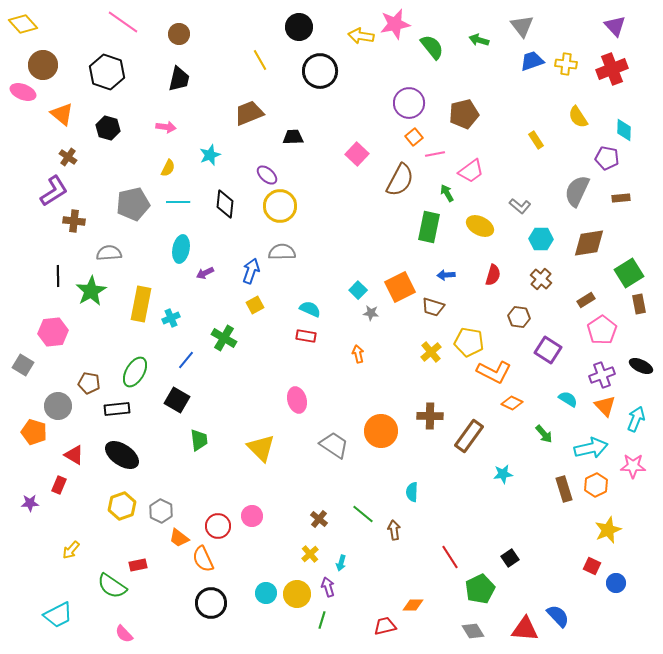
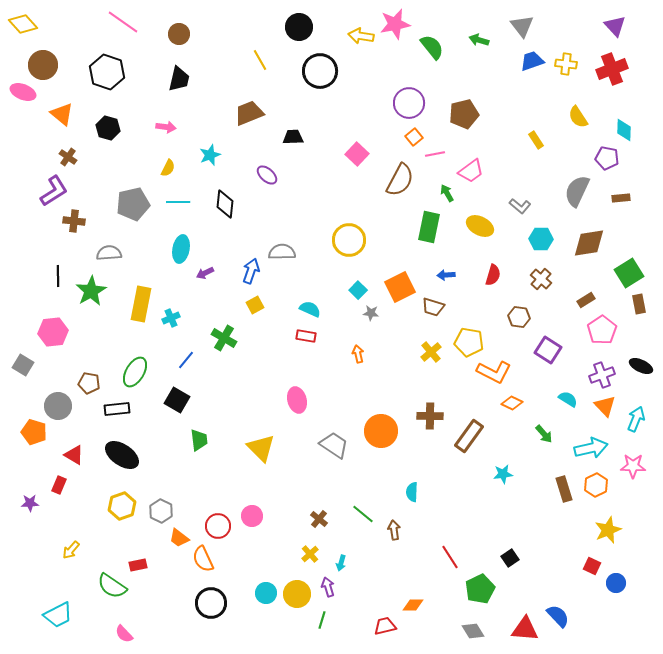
yellow circle at (280, 206): moved 69 px right, 34 px down
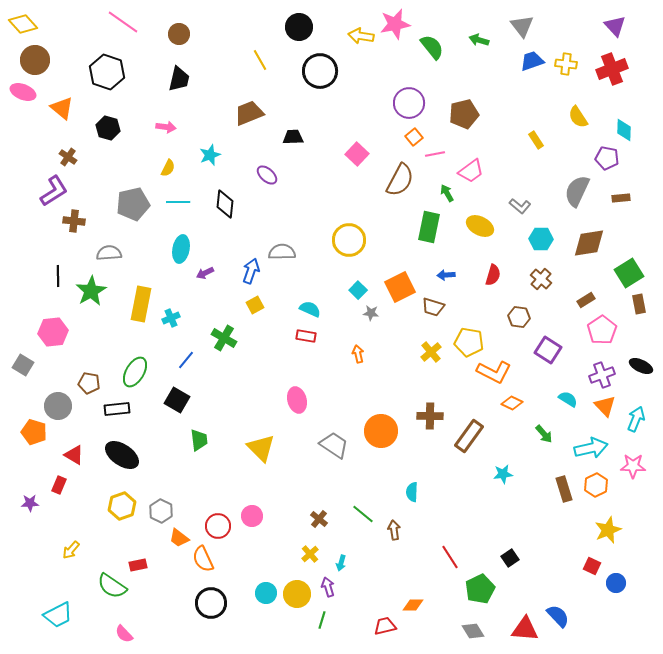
brown circle at (43, 65): moved 8 px left, 5 px up
orange triangle at (62, 114): moved 6 px up
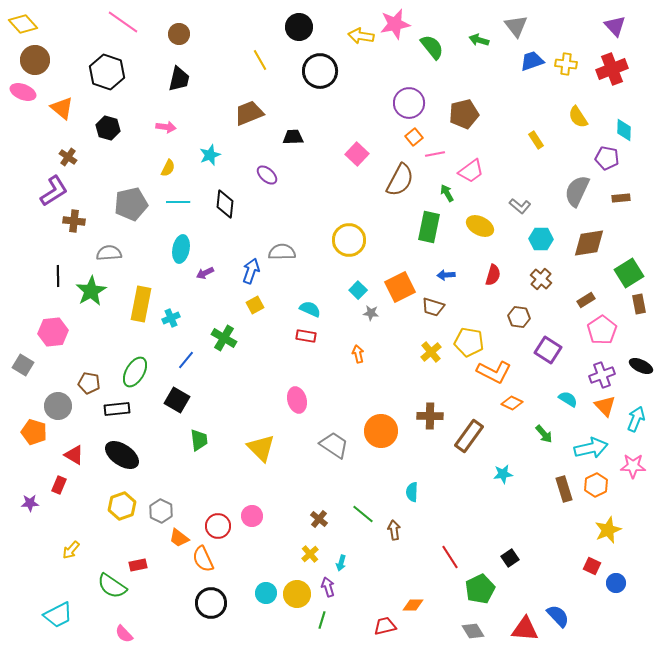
gray triangle at (522, 26): moved 6 px left
gray pentagon at (133, 204): moved 2 px left
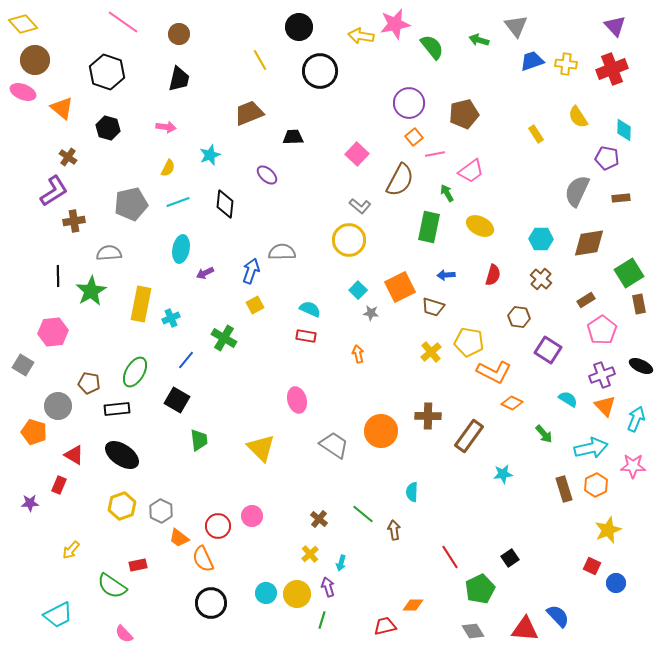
yellow rectangle at (536, 140): moved 6 px up
cyan line at (178, 202): rotated 20 degrees counterclockwise
gray L-shape at (520, 206): moved 160 px left
brown cross at (74, 221): rotated 15 degrees counterclockwise
brown cross at (430, 416): moved 2 px left
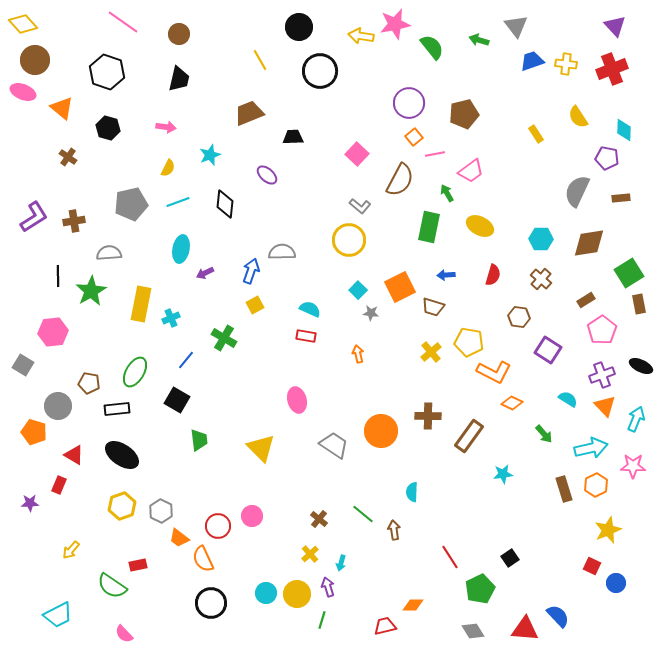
purple L-shape at (54, 191): moved 20 px left, 26 px down
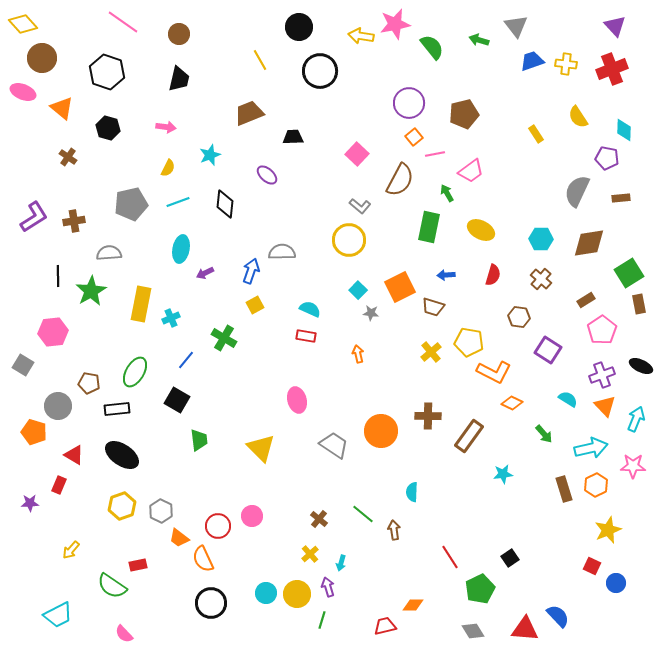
brown circle at (35, 60): moved 7 px right, 2 px up
yellow ellipse at (480, 226): moved 1 px right, 4 px down
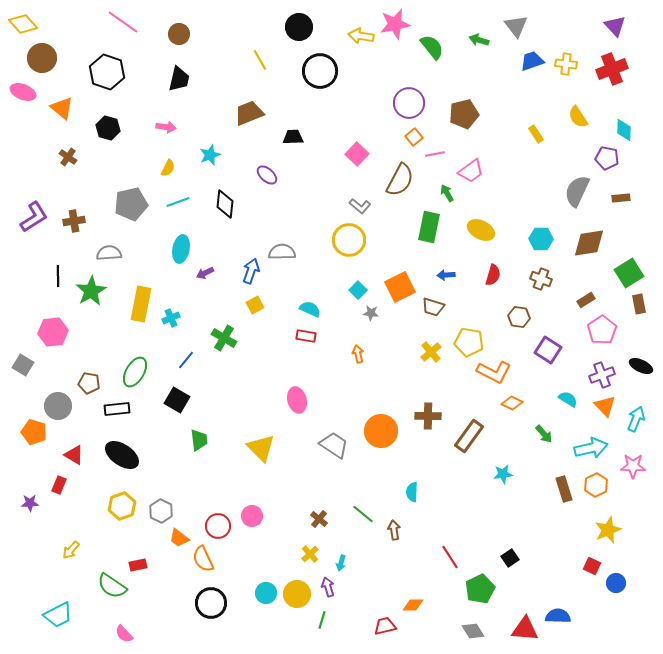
brown cross at (541, 279): rotated 20 degrees counterclockwise
blue semicircle at (558, 616): rotated 45 degrees counterclockwise
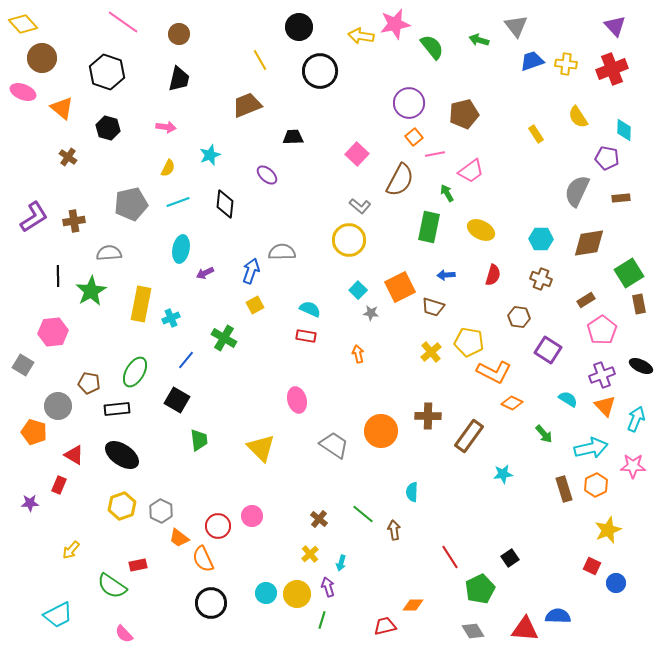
brown trapezoid at (249, 113): moved 2 px left, 8 px up
